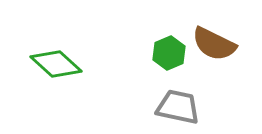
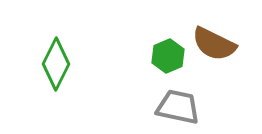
green hexagon: moved 1 px left, 3 px down
green diamond: rotated 75 degrees clockwise
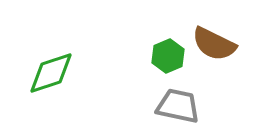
green diamond: moved 5 px left, 9 px down; rotated 45 degrees clockwise
gray trapezoid: moved 1 px up
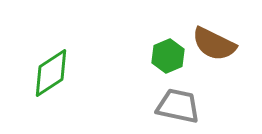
green diamond: rotated 15 degrees counterclockwise
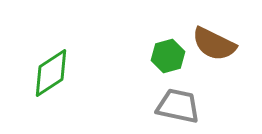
green hexagon: rotated 8 degrees clockwise
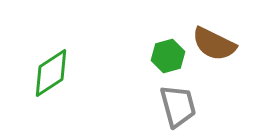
gray trapezoid: rotated 63 degrees clockwise
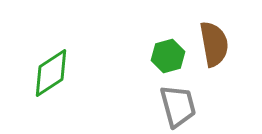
brown semicircle: rotated 126 degrees counterclockwise
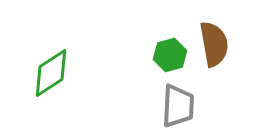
green hexagon: moved 2 px right, 1 px up
gray trapezoid: rotated 18 degrees clockwise
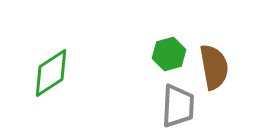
brown semicircle: moved 23 px down
green hexagon: moved 1 px left, 1 px up
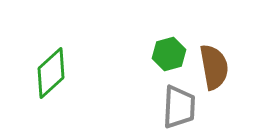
green diamond: rotated 9 degrees counterclockwise
gray trapezoid: moved 1 px right, 1 px down
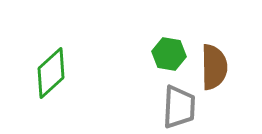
green hexagon: rotated 24 degrees clockwise
brown semicircle: rotated 9 degrees clockwise
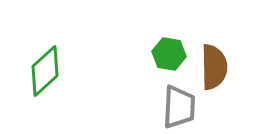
green diamond: moved 6 px left, 2 px up
